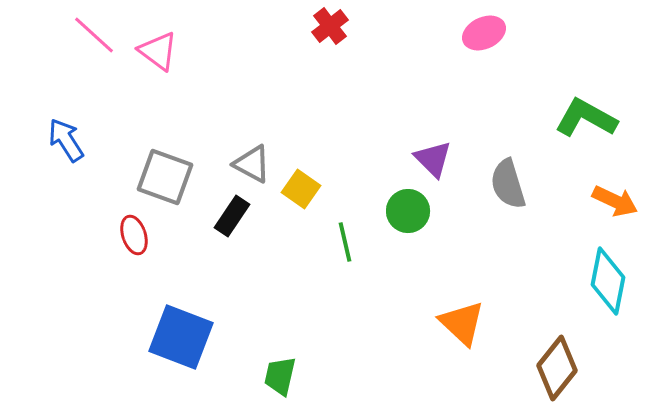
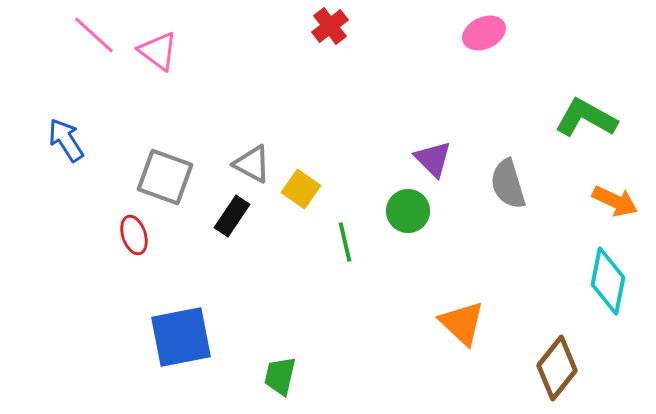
blue square: rotated 32 degrees counterclockwise
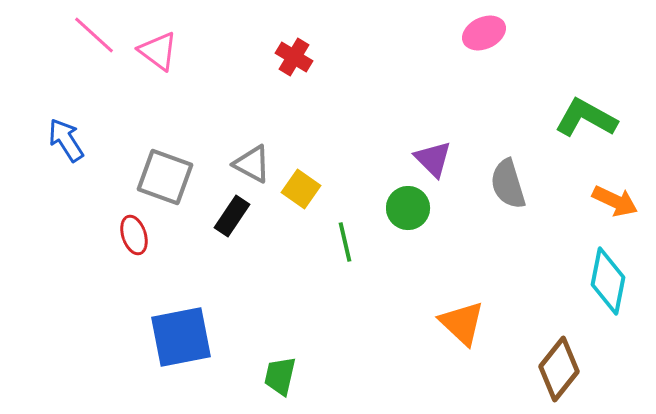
red cross: moved 36 px left, 31 px down; rotated 21 degrees counterclockwise
green circle: moved 3 px up
brown diamond: moved 2 px right, 1 px down
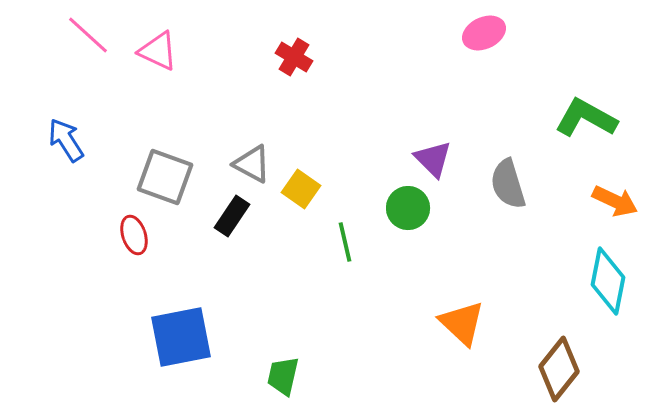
pink line: moved 6 px left
pink triangle: rotated 12 degrees counterclockwise
green trapezoid: moved 3 px right
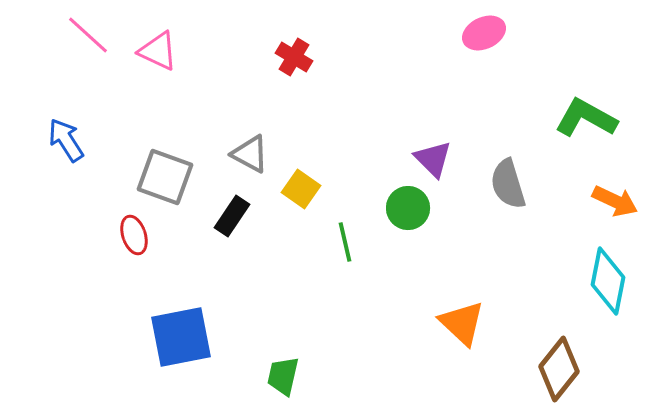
gray triangle: moved 2 px left, 10 px up
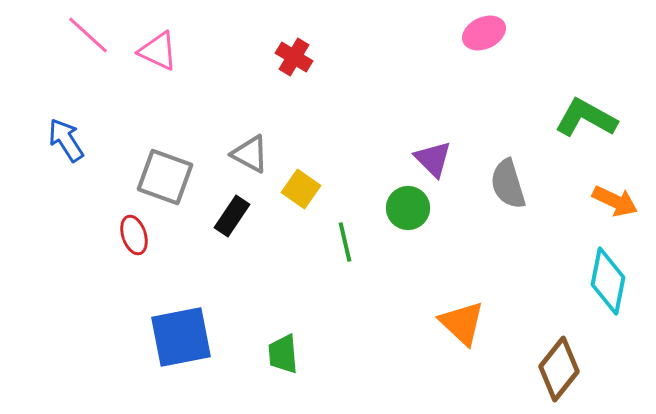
green trapezoid: moved 22 px up; rotated 18 degrees counterclockwise
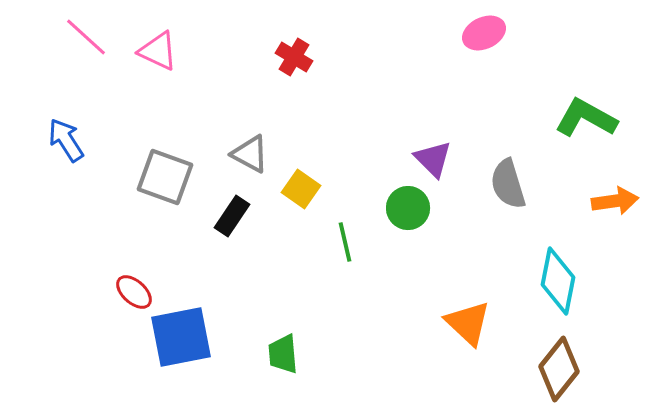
pink line: moved 2 px left, 2 px down
orange arrow: rotated 33 degrees counterclockwise
red ellipse: moved 57 px down; rotated 30 degrees counterclockwise
cyan diamond: moved 50 px left
orange triangle: moved 6 px right
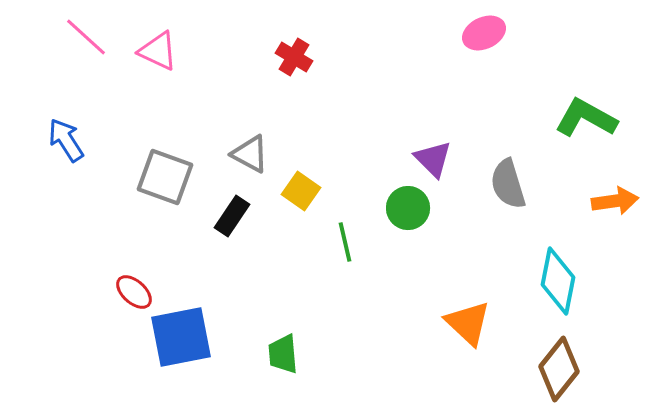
yellow square: moved 2 px down
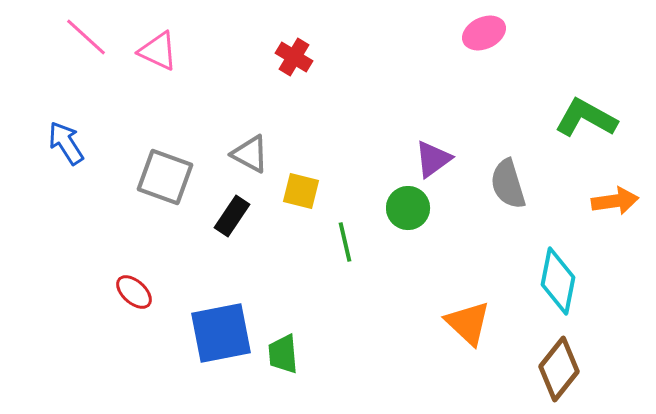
blue arrow: moved 3 px down
purple triangle: rotated 39 degrees clockwise
yellow square: rotated 21 degrees counterclockwise
blue square: moved 40 px right, 4 px up
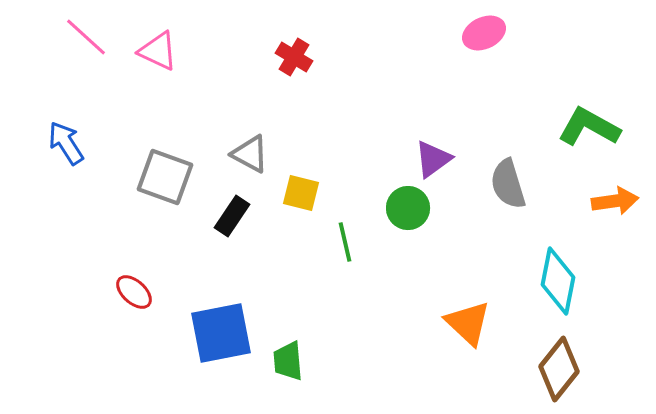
green L-shape: moved 3 px right, 9 px down
yellow square: moved 2 px down
green trapezoid: moved 5 px right, 7 px down
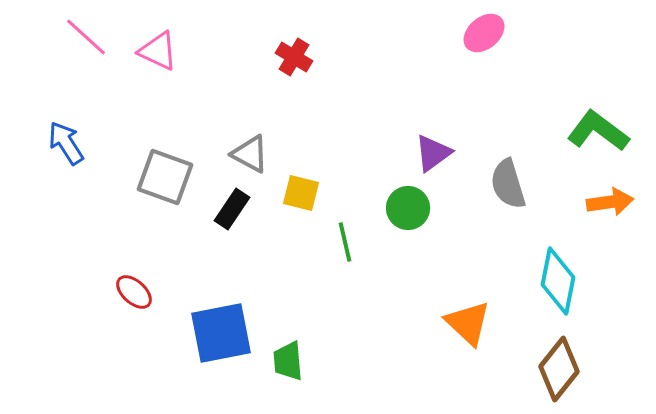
pink ellipse: rotated 15 degrees counterclockwise
green L-shape: moved 9 px right, 4 px down; rotated 8 degrees clockwise
purple triangle: moved 6 px up
orange arrow: moved 5 px left, 1 px down
black rectangle: moved 7 px up
